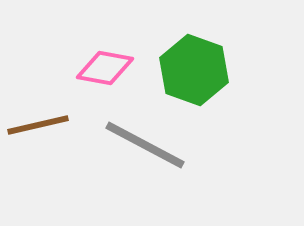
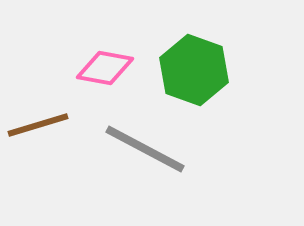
brown line: rotated 4 degrees counterclockwise
gray line: moved 4 px down
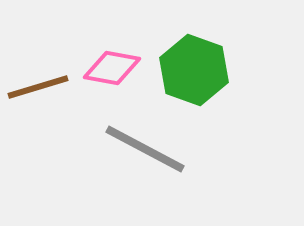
pink diamond: moved 7 px right
brown line: moved 38 px up
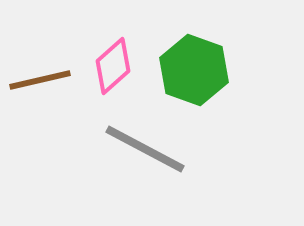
pink diamond: moved 1 px right, 2 px up; rotated 52 degrees counterclockwise
brown line: moved 2 px right, 7 px up; rotated 4 degrees clockwise
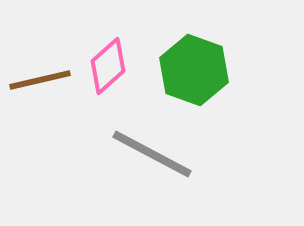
pink diamond: moved 5 px left
gray line: moved 7 px right, 5 px down
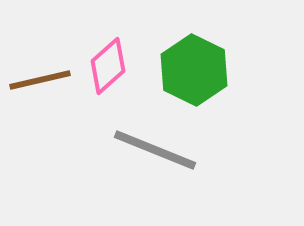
green hexagon: rotated 6 degrees clockwise
gray line: moved 3 px right, 4 px up; rotated 6 degrees counterclockwise
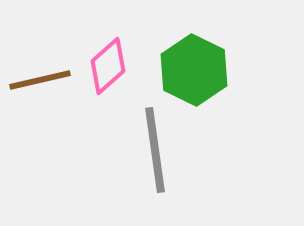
gray line: rotated 60 degrees clockwise
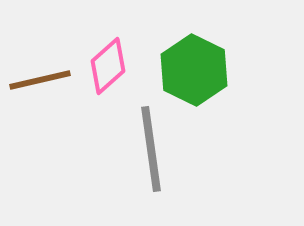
gray line: moved 4 px left, 1 px up
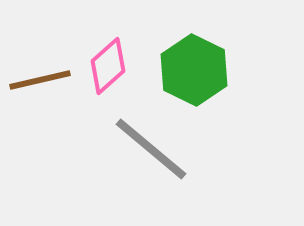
gray line: rotated 42 degrees counterclockwise
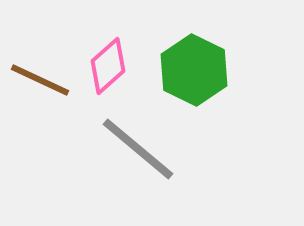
brown line: rotated 38 degrees clockwise
gray line: moved 13 px left
